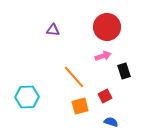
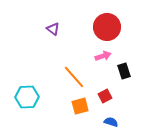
purple triangle: moved 1 px up; rotated 32 degrees clockwise
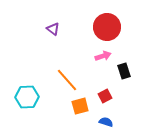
orange line: moved 7 px left, 3 px down
blue semicircle: moved 5 px left
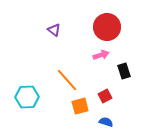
purple triangle: moved 1 px right, 1 px down
pink arrow: moved 2 px left, 1 px up
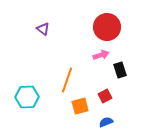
purple triangle: moved 11 px left, 1 px up
black rectangle: moved 4 px left, 1 px up
orange line: rotated 60 degrees clockwise
blue semicircle: rotated 40 degrees counterclockwise
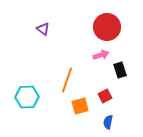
blue semicircle: moved 2 px right; rotated 56 degrees counterclockwise
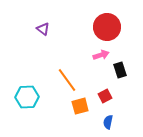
orange line: rotated 55 degrees counterclockwise
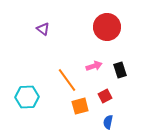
pink arrow: moved 7 px left, 11 px down
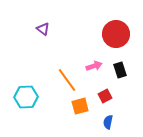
red circle: moved 9 px right, 7 px down
cyan hexagon: moved 1 px left
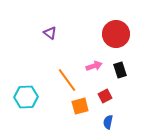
purple triangle: moved 7 px right, 4 px down
